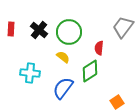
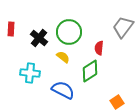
black cross: moved 8 px down
blue semicircle: moved 2 px down; rotated 80 degrees clockwise
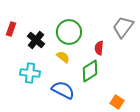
red rectangle: rotated 16 degrees clockwise
black cross: moved 3 px left, 2 px down
orange square: rotated 24 degrees counterclockwise
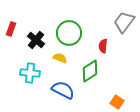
gray trapezoid: moved 1 px right, 5 px up
green circle: moved 1 px down
red semicircle: moved 4 px right, 2 px up
yellow semicircle: moved 3 px left, 1 px down; rotated 16 degrees counterclockwise
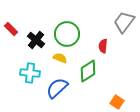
red rectangle: rotated 64 degrees counterclockwise
green circle: moved 2 px left, 1 px down
green diamond: moved 2 px left
blue semicircle: moved 6 px left, 2 px up; rotated 70 degrees counterclockwise
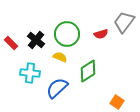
red rectangle: moved 14 px down
red semicircle: moved 2 px left, 12 px up; rotated 112 degrees counterclockwise
yellow semicircle: moved 1 px up
